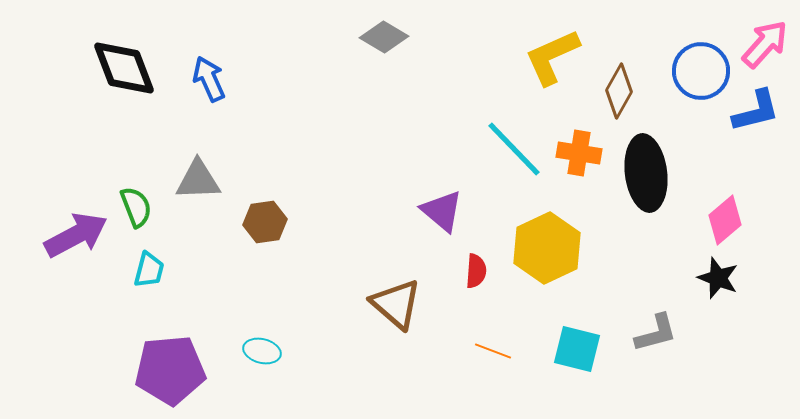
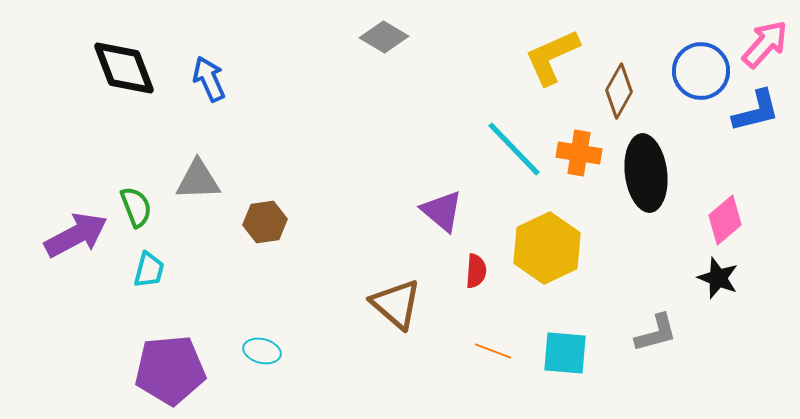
cyan square: moved 12 px left, 4 px down; rotated 9 degrees counterclockwise
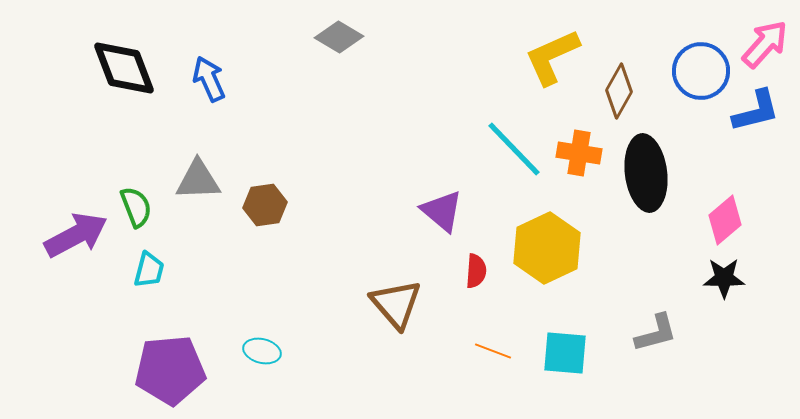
gray diamond: moved 45 px left
brown hexagon: moved 17 px up
black star: moved 6 px right; rotated 21 degrees counterclockwise
brown triangle: rotated 8 degrees clockwise
